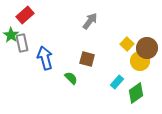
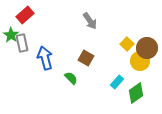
gray arrow: rotated 108 degrees clockwise
brown square: moved 1 px left, 1 px up; rotated 14 degrees clockwise
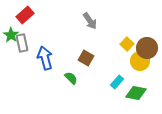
green diamond: rotated 45 degrees clockwise
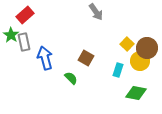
gray arrow: moved 6 px right, 9 px up
gray rectangle: moved 2 px right, 1 px up
cyan rectangle: moved 1 px right, 12 px up; rotated 24 degrees counterclockwise
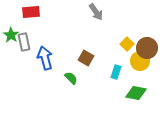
red rectangle: moved 6 px right, 3 px up; rotated 36 degrees clockwise
cyan rectangle: moved 2 px left, 2 px down
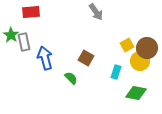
yellow square: moved 1 px down; rotated 16 degrees clockwise
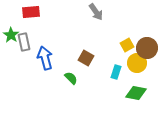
yellow circle: moved 3 px left, 2 px down
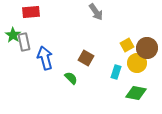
green star: moved 2 px right
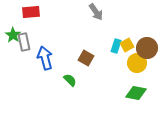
cyan rectangle: moved 26 px up
green semicircle: moved 1 px left, 2 px down
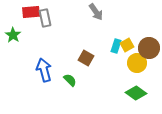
gray rectangle: moved 21 px right, 24 px up
brown circle: moved 2 px right
blue arrow: moved 1 px left, 12 px down
green diamond: rotated 25 degrees clockwise
